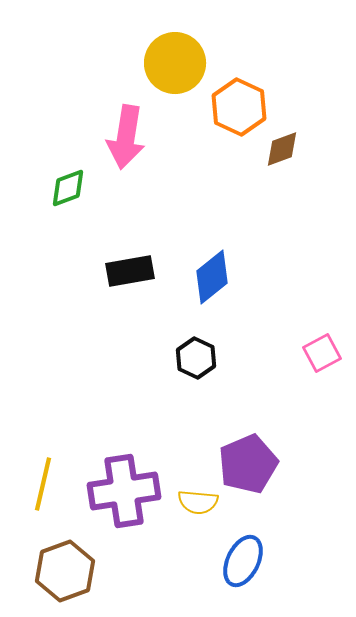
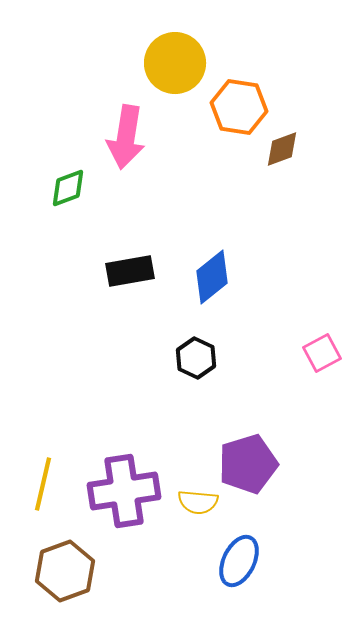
orange hexagon: rotated 16 degrees counterclockwise
purple pentagon: rotated 6 degrees clockwise
blue ellipse: moved 4 px left
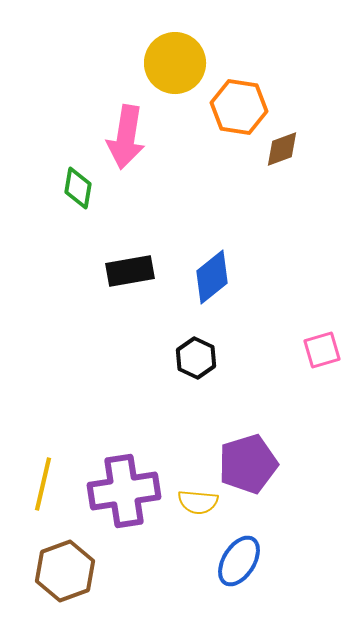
green diamond: moved 10 px right; rotated 60 degrees counterclockwise
pink square: moved 3 px up; rotated 12 degrees clockwise
blue ellipse: rotated 6 degrees clockwise
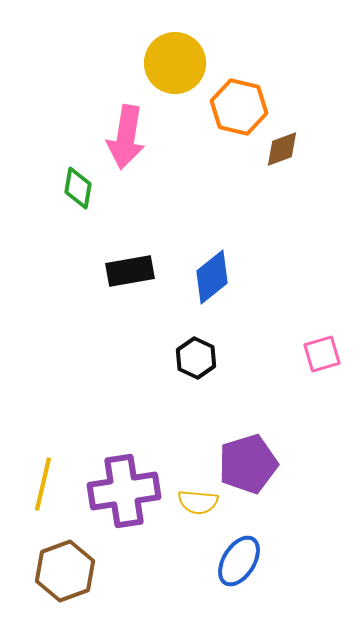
orange hexagon: rotated 4 degrees clockwise
pink square: moved 4 px down
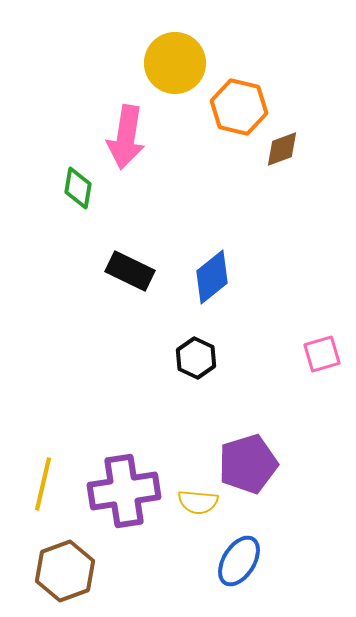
black rectangle: rotated 36 degrees clockwise
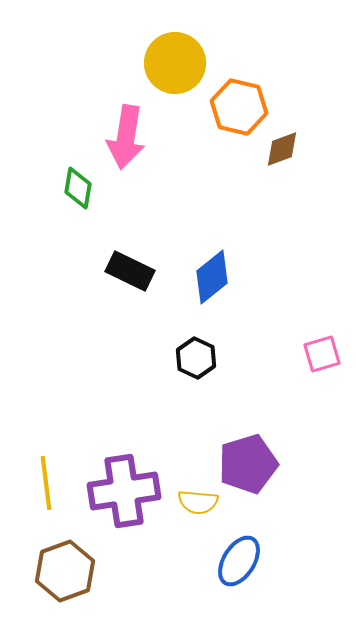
yellow line: moved 3 px right, 1 px up; rotated 20 degrees counterclockwise
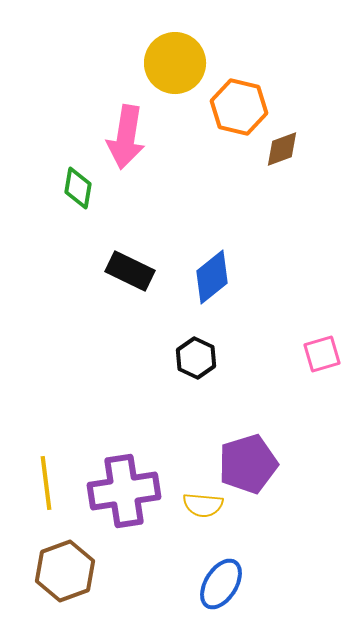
yellow semicircle: moved 5 px right, 3 px down
blue ellipse: moved 18 px left, 23 px down
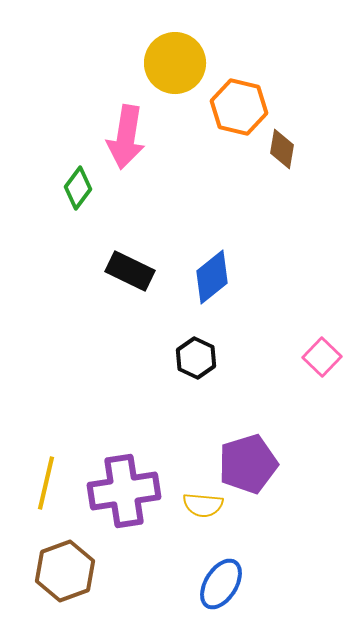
brown diamond: rotated 60 degrees counterclockwise
green diamond: rotated 27 degrees clockwise
pink square: moved 3 px down; rotated 30 degrees counterclockwise
yellow line: rotated 20 degrees clockwise
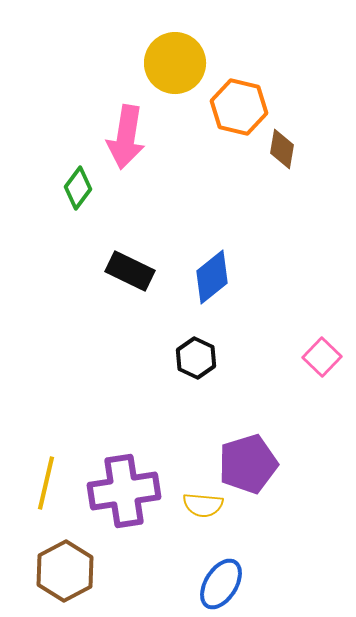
brown hexagon: rotated 8 degrees counterclockwise
